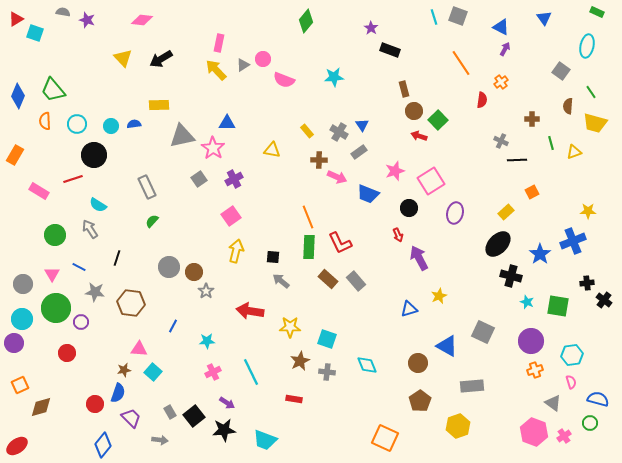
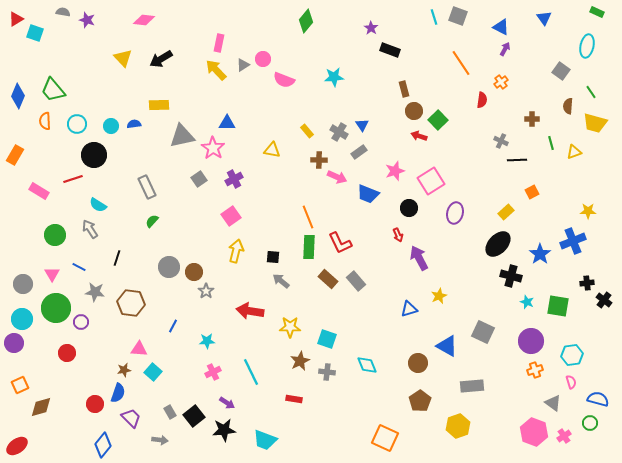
pink diamond at (142, 20): moved 2 px right
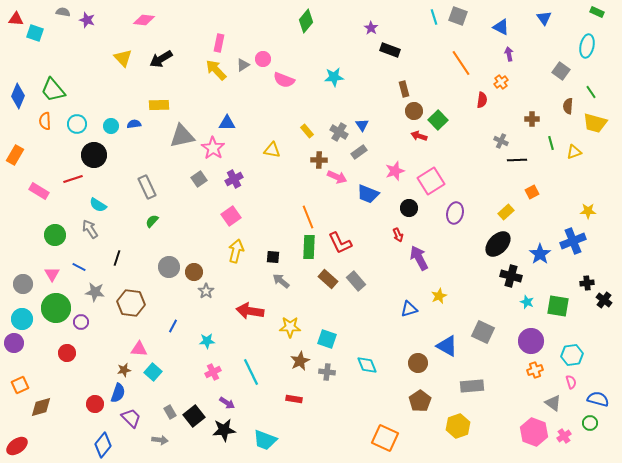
red triangle at (16, 19): rotated 35 degrees clockwise
purple arrow at (505, 49): moved 4 px right, 5 px down; rotated 40 degrees counterclockwise
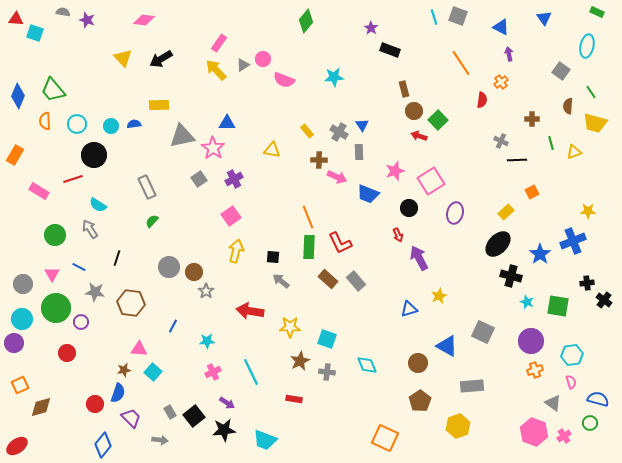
pink rectangle at (219, 43): rotated 24 degrees clockwise
gray rectangle at (359, 152): rotated 56 degrees counterclockwise
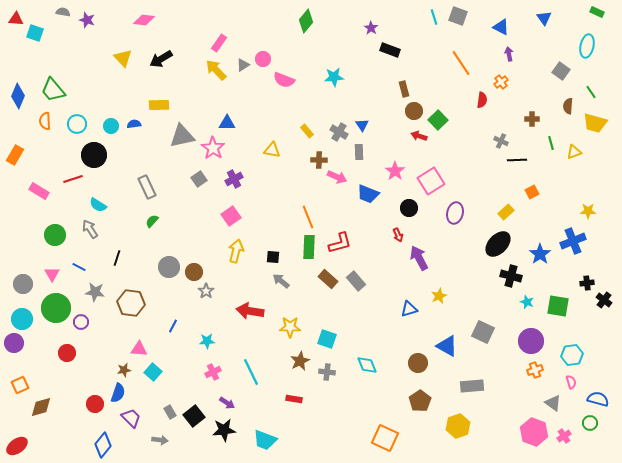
pink star at (395, 171): rotated 18 degrees counterclockwise
red L-shape at (340, 243): rotated 80 degrees counterclockwise
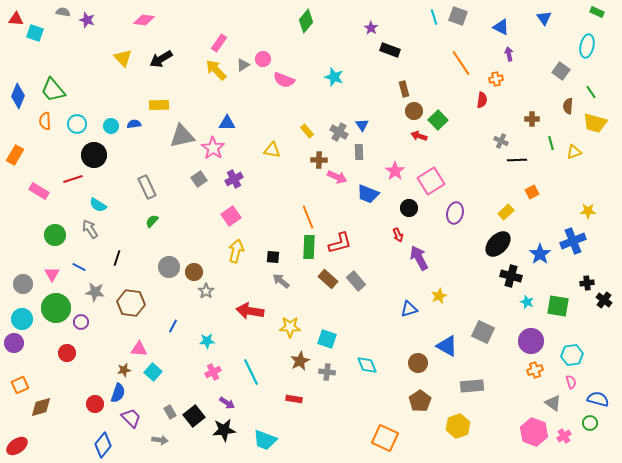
cyan star at (334, 77): rotated 24 degrees clockwise
orange cross at (501, 82): moved 5 px left, 3 px up; rotated 24 degrees clockwise
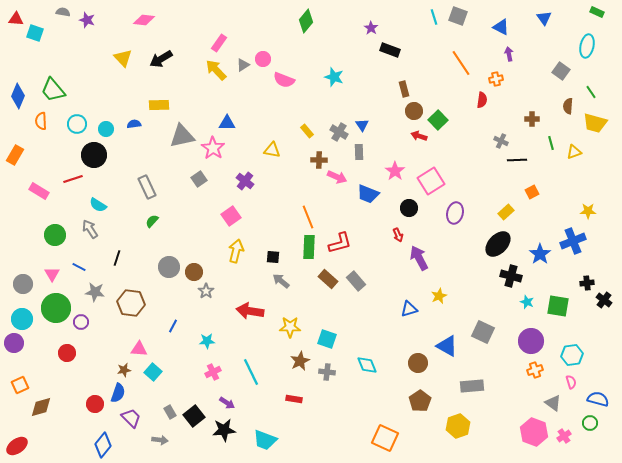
orange semicircle at (45, 121): moved 4 px left
cyan circle at (111, 126): moved 5 px left, 3 px down
purple cross at (234, 179): moved 11 px right, 2 px down; rotated 24 degrees counterclockwise
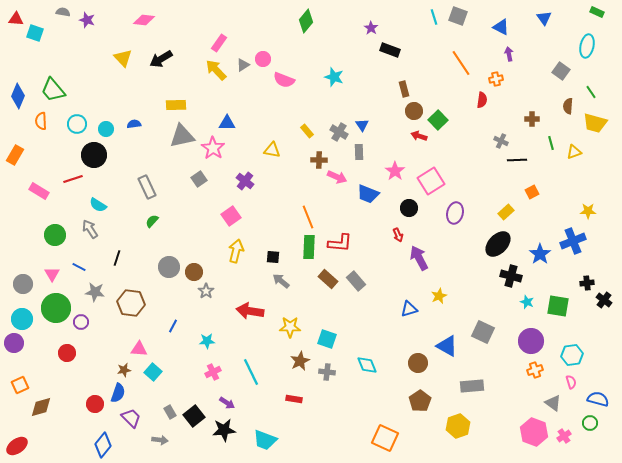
yellow rectangle at (159, 105): moved 17 px right
red L-shape at (340, 243): rotated 20 degrees clockwise
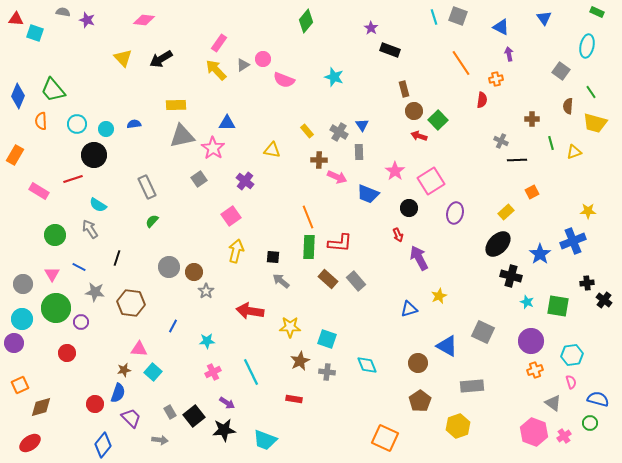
red ellipse at (17, 446): moved 13 px right, 3 px up
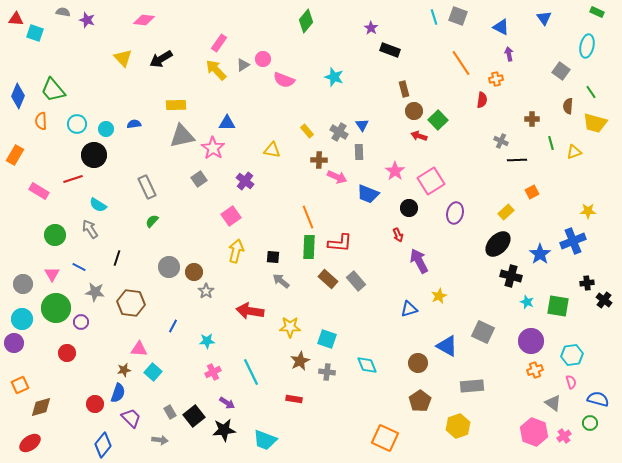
purple arrow at (419, 258): moved 3 px down
